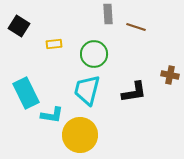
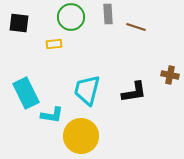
black square: moved 3 px up; rotated 25 degrees counterclockwise
green circle: moved 23 px left, 37 px up
yellow circle: moved 1 px right, 1 px down
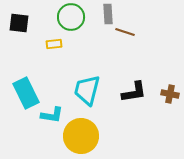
brown line: moved 11 px left, 5 px down
brown cross: moved 19 px down
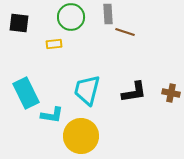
brown cross: moved 1 px right, 1 px up
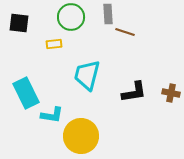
cyan trapezoid: moved 15 px up
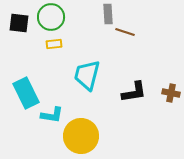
green circle: moved 20 px left
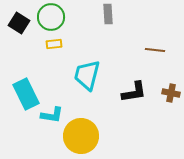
black square: rotated 25 degrees clockwise
brown line: moved 30 px right, 18 px down; rotated 12 degrees counterclockwise
cyan rectangle: moved 1 px down
